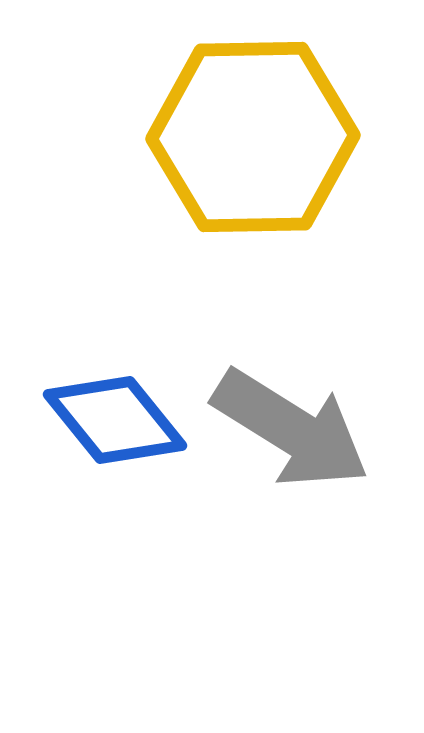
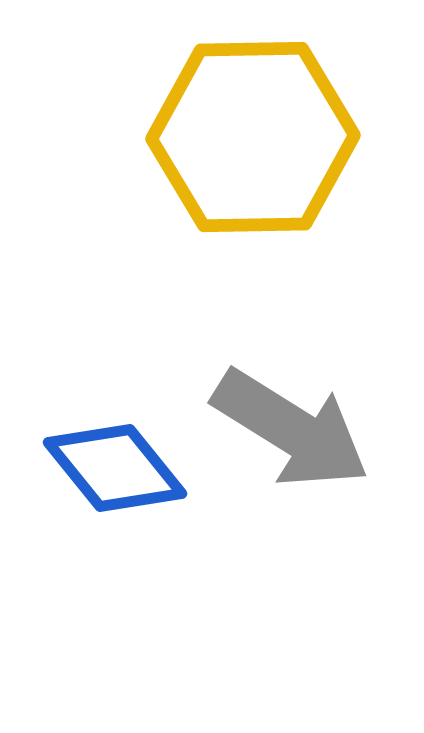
blue diamond: moved 48 px down
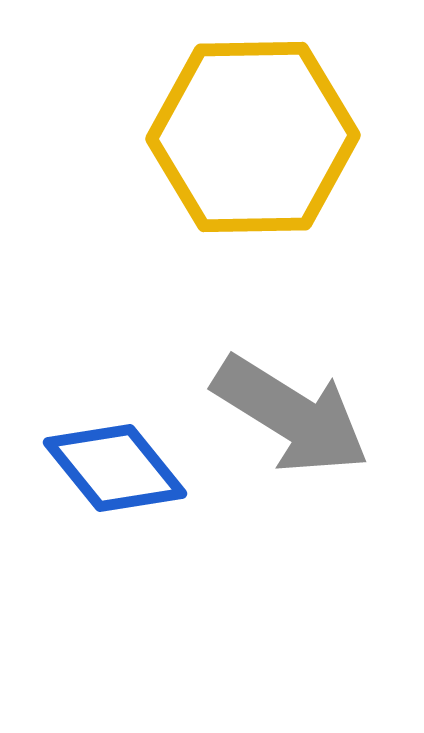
gray arrow: moved 14 px up
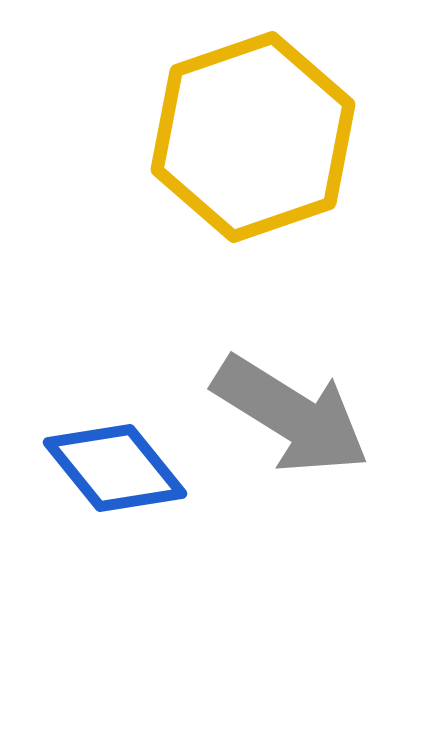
yellow hexagon: rotated 18 degrees counterclockwise
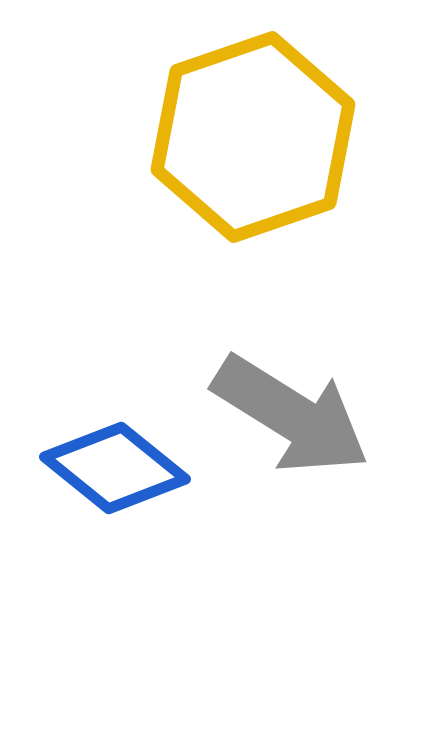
blue diamond: rotated 12 degrees counterclockwise
